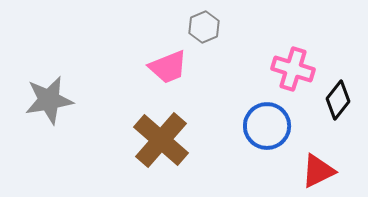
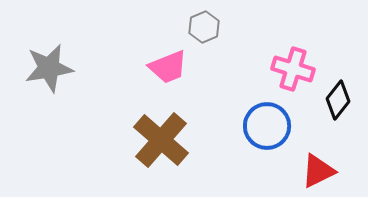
gray star: moved 32 px up
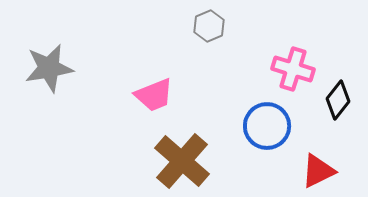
gray hexagon: moved 5 px right, 1 px up
pink trapezoid: moved 14 px left, 28 px down
brown cross: moved 21 px right, 21 px down
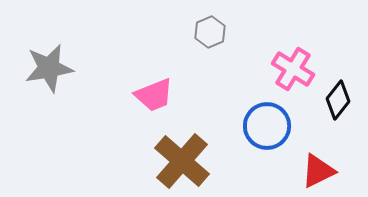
gray hexagon: moved 1 px right, 6 px down
pink cross: rotated 15 degrees clockwise
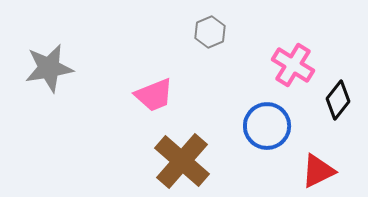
pink cross: moved 4 px up
